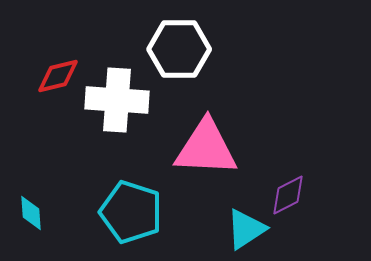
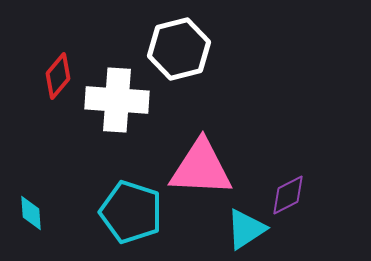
white hexagon: rotated 14 degrees counterclockwise
red diamond: rotated 36 degrees counterclockwise
pink triangle: moved 5 px left, 20 px down
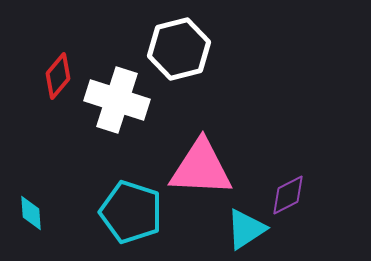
white cross: rotated 14 degrees clockwise
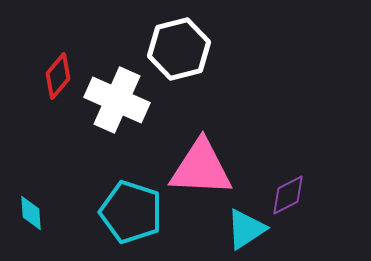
white cross: rotated 6 degrees clockwise
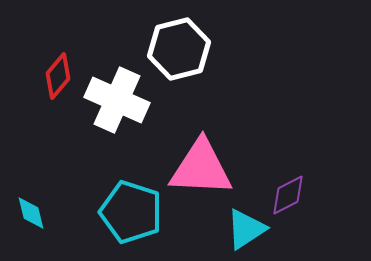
cyan diamond: rotated 9 degrees counterclockwise
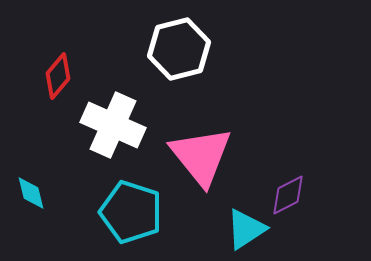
white cross: moved 4 px left, 25 px down
pink triangle: moved 12 px up; rotated 48 degrees clockwise
cyan diamond: moved 20 px up
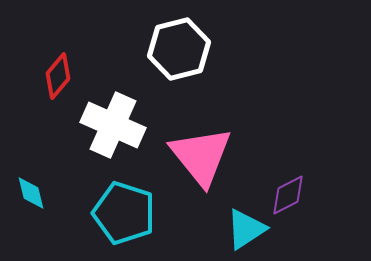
cyan pentagon: moved 7 px left, 1 px down
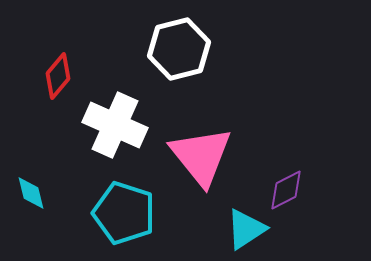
white cross: moved 2 px right
purple diamond: moved 2 px left, 5 px up
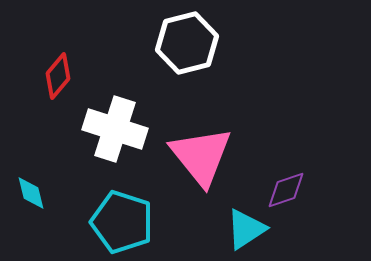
white hexagon: moved 8 px right, 6 px up
white cross: moved 4 px down; rotated 6 degrees counterclockwise
purple diamond: rotated 9 degrees clockwise
cyan pentagon: moved 2 px left, 9 px down
